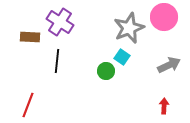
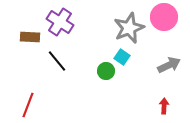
black line: rotated 45 degrees counterclockwise
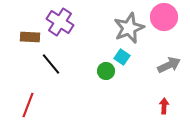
black line: moved 6 px left, 3 px down
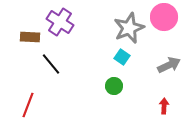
green circle: moved 8 px right, 15 px down
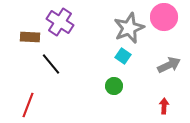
cyan square: moved 1 px right, 1 px up
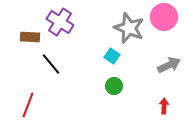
gray star: rotated 28 degrees counterclockwise
cyan square: moved 11 px left
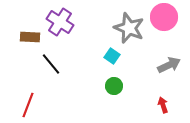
red arrow: moved 1 px left, 1 px up; rotated 21 degrees counterclockwise
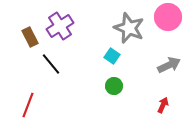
pink circle: moved 4 px right
purple cross: moved 4 px down; rotated 24 degrees clockwise
brown rectangle: rotated 60 degrees clockwise
red arrow: rotated 42 degrees clockwise
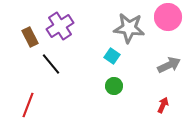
gray star: rotated 16 degrees counterclockwise
